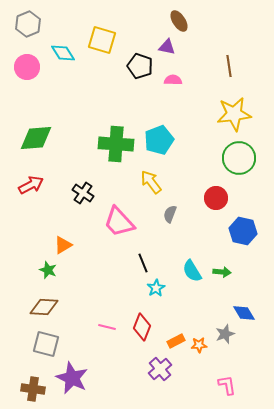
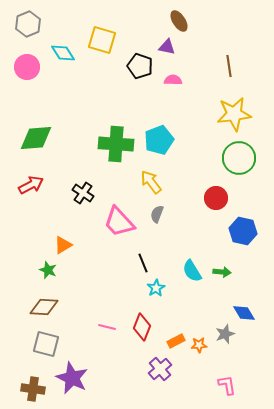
gray semicircle: moved 13 px left
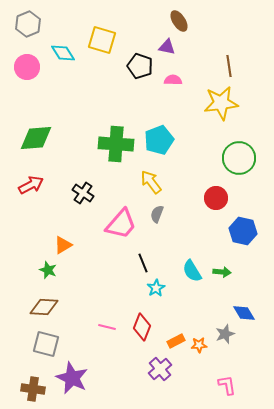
yellow star: moved 13 px left, 11 px up
pink trapezoid: moved 2 px right, 2 px down; rotated 96 degrees counterclockwise
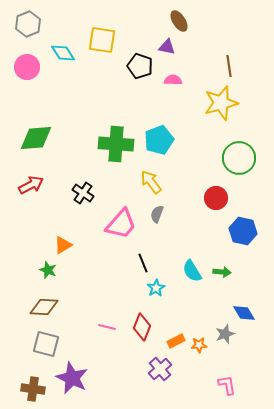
yellow square: rotated 8 degrees counterclockwise
yellow star: rotated 8 degrees counterclockwise
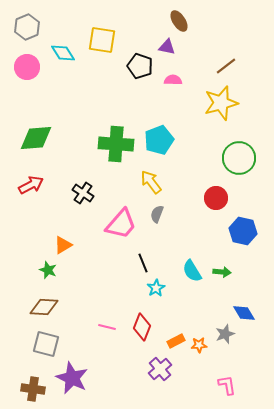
gray hexagon: moved 1 px left, 3 px down
brown line: moved 3 px left; rotated 60 degrees clockwise
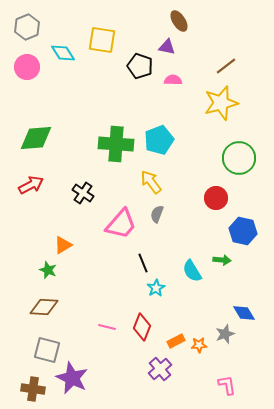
green arrow: moved 12 px up
gray square: moved 1 px right, 6 px down
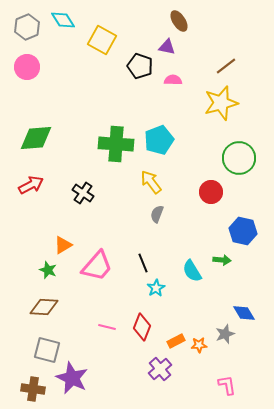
yellow square: rotated 20 degrees clockwise
cyan diamond: moved 33 px up
red circle: moved 5 px left, 6 px up
pink trapezoid: moved 24 px left, 42 px down
